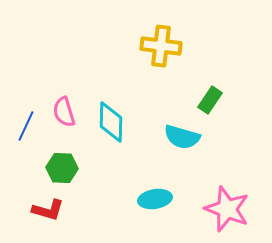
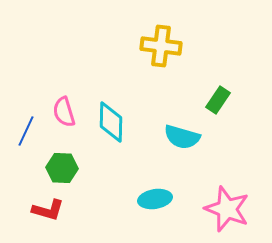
green rectangle: moved 8 px right
blue line: moved 5 px down
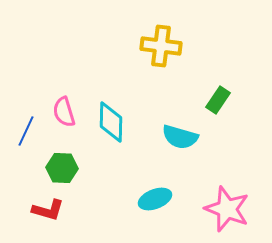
cyan semicircle: moved 2 px left
cyan ellipse: rotated 12 degrees counterclockwise
